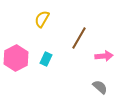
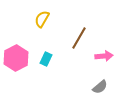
gray semicircle: rotated 98 degrees clockwise
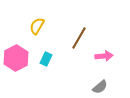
yellow semicircle: moved 5 px left, 7 px down
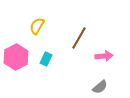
pink hexagon: moved 1 px up
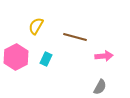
yellow semicircle: moved 1 px left
brown line: moved 4 px left, 1 px up; rotated 75 degrees clockwise
gray semicircle: rotated 21 degrees counterclockwise
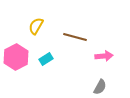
cyan rectangle: rotated 32 degrees clockwise
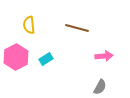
yellow semicircle: moved 7 px left, 1 px up; rotated 36 degrees counterclockwise
brown line: moved 2 px right, 9 px up
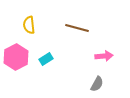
gray semicircle: moved 3 px left, 3 px up
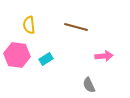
brown line: moved 1 px left, 1 px up
pink hexagon: moved 1 px right, 2 px up; rotated 25 degrees counterclockwise
gray semicircle: moved 8 px left, 1 px down; rotated 126 degrees clockwise
